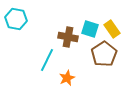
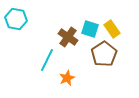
brown cross: rotated 24 degrees clockwise
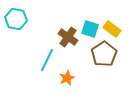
yellow rectangle: rotated 18 degrees counterclockwise
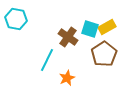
yellow rectangle: moved 5 px left, 2 px up; rotated 66 degrees counterclockwise
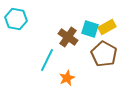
brown pentagon: rotated 10 degrees counterclockwise
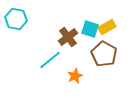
brown cross: rotated 18 degrees clockwise
cyan line: moved 3 px right; rotated 25 degrees clockwise
orange star: moved 8 px right, 2 px up
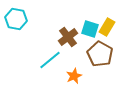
yellow rectangle: rotated 30 degrees counterclockwise
brown pentagon: moved 4 px left
orange star: moved 1 px left
